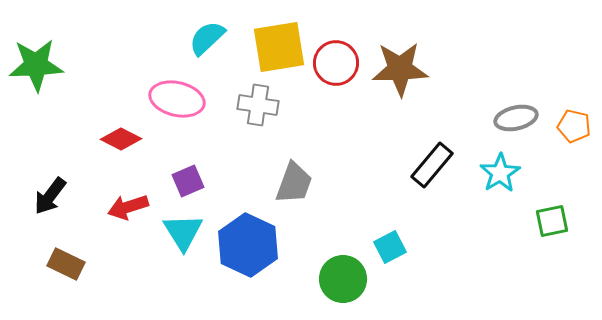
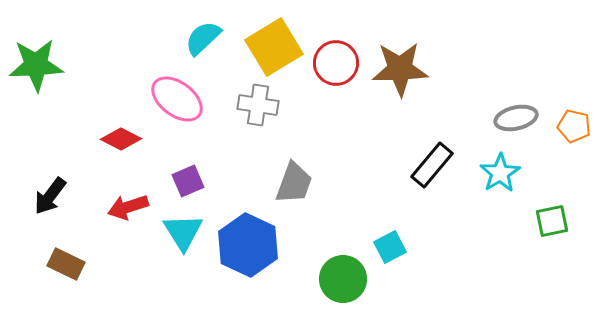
cyan semicircle: moved 4 px left
yellow square: moved 5 px left; rotated 22 degrees counterclockwise
pink ellipse: rotated 24 degrees clockwise
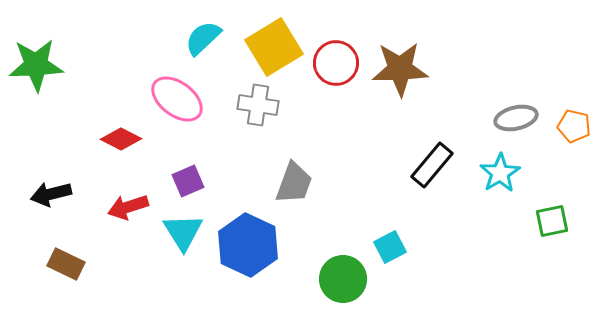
black arrow: moved 1 px right, 2 px up; rotated 39 degrees clockwise
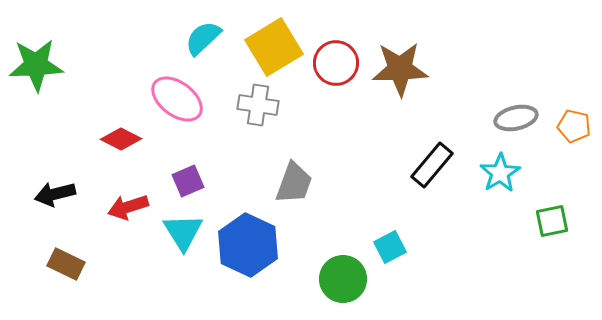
black arrow: moved 4 px right
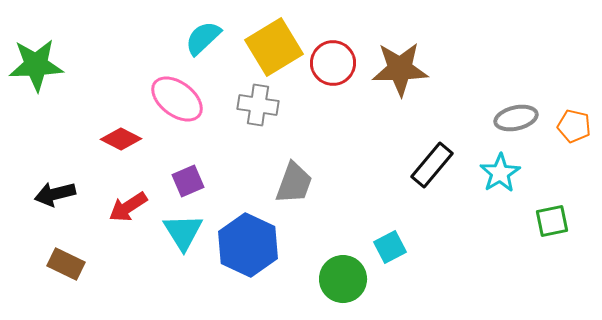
red circle: moved 3 px left
red arrow: rotated 15 degrees counterclockwise
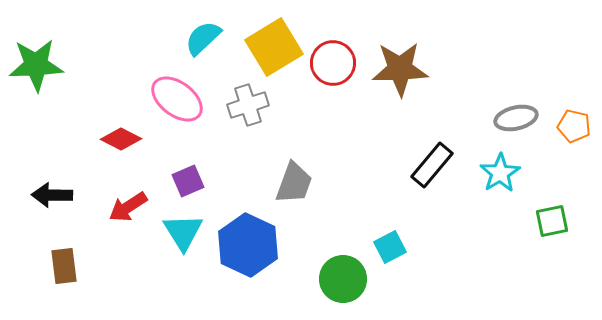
gray cross: moved 10 px left; rotated 27 degrees counterclockwise
black arrow: moved 3 px left, 1 px down; rotated 15 degrees clockwise
brown rectangle: moved 2 px left, 2 px down; rotated 57 degrees clockwise
